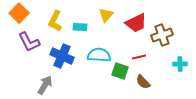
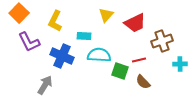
red trapezoid: moved 1 px left
cyan rectangle: moved 4 px right, 9 px down
brown cross: moved 6 px down
red line: moved 3 px down
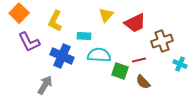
cyan cross: rotated 24 degrees clockwise
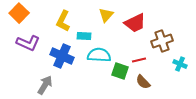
yellow L-shape: moved 8 px right
purple L-shape: moved 1 px left, 1 px down; rotated 40 degrees counterclockwise
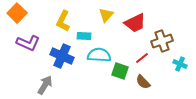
orange square: moved 2 px left
red line: moved 3 px right, 2 px up; rotated 24 degrees counterclockwise
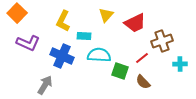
cyan cross: rotated 24 degrees counterclockwise
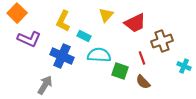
cyan rectangle: rotated 24 degrees clockwise
purple L-shape: moved 1 px right, 4 px up
red line: rotated 72 degrees counterclockwise
cyan cross: moved 4 px right, 2 px down; rotated 24 degrees clockwise
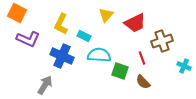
orange square: rotated 18 degrees counterclockwise
yellow L-shape: moved 2 px left, 3 px down
purple L-shape: moved 1 px left
